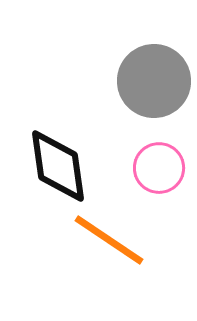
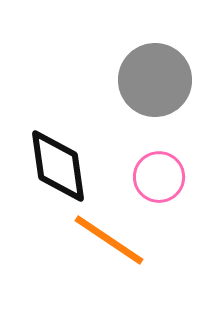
gray circle: moved 1 px right, 1 px up
pink circle: moved 9 px down
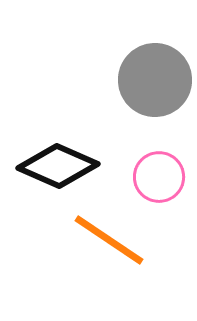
black diamond: rotated 58 degrees counterclockwise
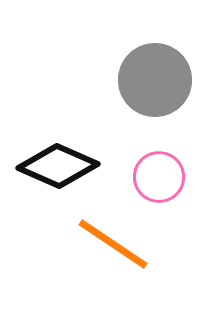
orange line: moved 4 px right, 4 px down
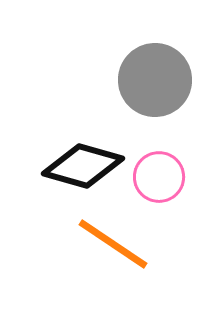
black diamond: moved 25 px right; rotated 8 degrees counterclockwise
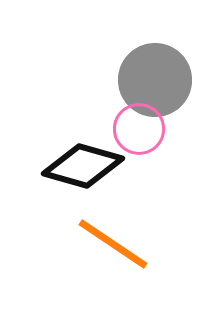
pink circle: moved 20 px left, 48 px up
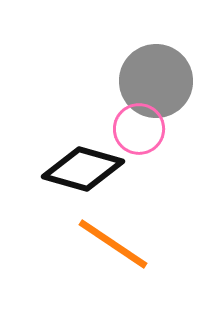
gray circle: moved 1 px right, 1 px down
black diamond: moved 3 px down
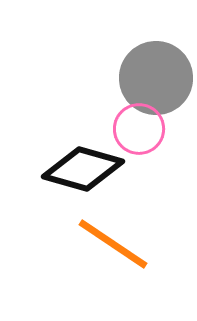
gray circle: moved 3 px up
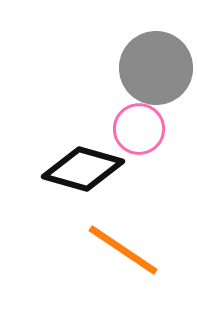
gray circle: moved 10 px up
orange line: moved 10 px right, 6 px down
